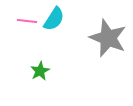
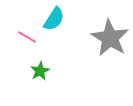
pink line: moved 16 px down; rotated 24 degrees clockwise
gray star: moved 2 px right; rotated 9 degrees clockwise
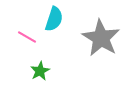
cyan semicircle: rotated 15 degrees counterclockwise
gray star: moved 9 px left
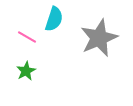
gray star: moved 2 px left; rotated 18 degrees clockwise
green star: moved 14 px left
